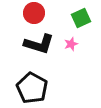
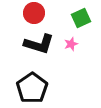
black pentagon: rotated 8 degrees clockwise
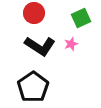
black L-shape: moved 1 px right, 2 px down; rotated 16 degrees clockwise
black pentagon: moved 1 px right, 1 px up
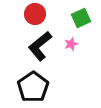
red circle: moved 1 px right, 1 px down
black L-shape: rotated 108 degrees clockwise
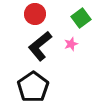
green square: rotated 12 degrees counterclockwise
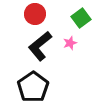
pink star: moved 1 px left, 1 px up
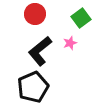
black L-shape: moved 5 px down
black pentagon: rotated 12 degrees clockwise
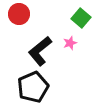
red circle: moved 16 px left
green square: rotated 12 degrees counterclockwise
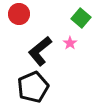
pink star: rotated 16 degrees counterclockwise
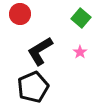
red circle: moved 1 px right
pink star: moved 10 px right, 9 px down
black L-shape: rotated 8 degrees clockwise
